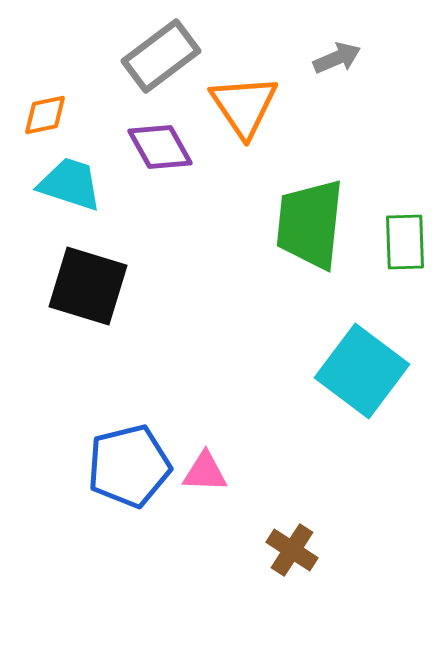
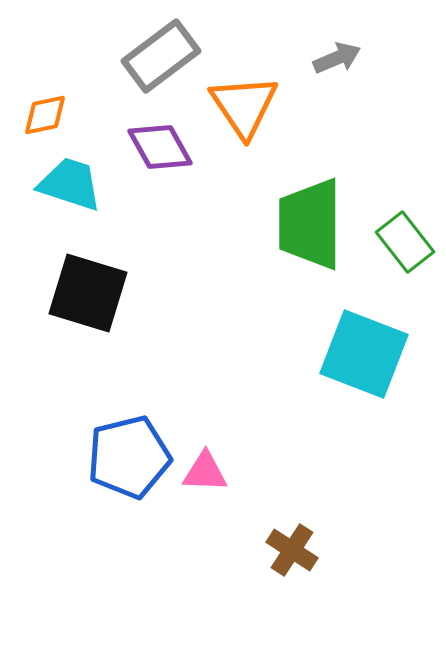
green trapezoid: rotated 6 degrees counterclockwise
green rectangle: rotated 36 degrees counterclockwise
black square: moved 7 px down
cyan square: moved 2 px right, 17 px up; rotated 16 degrees counterclockwise
blue pentagon: moved 9 px up
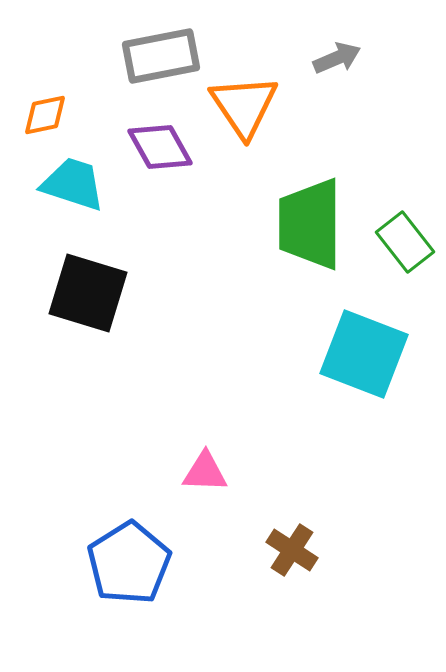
gray rectangle: rotated 26 degrees clockwise
cyan trapezoid: moved 3 px right
blue pentagon: moved 106 px down; rotated 18 degrees counterclockwise
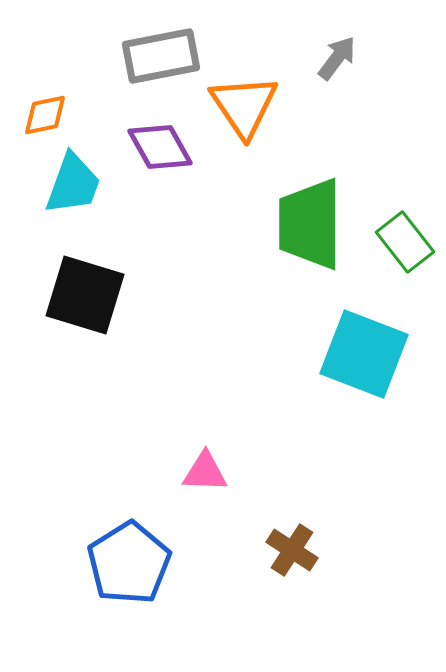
gray arrow: rotated 30 degrees counterclockwise
cyan trapezoid: rotated 92 degrees clockwise
black square: moved 3 px left, 2 px down
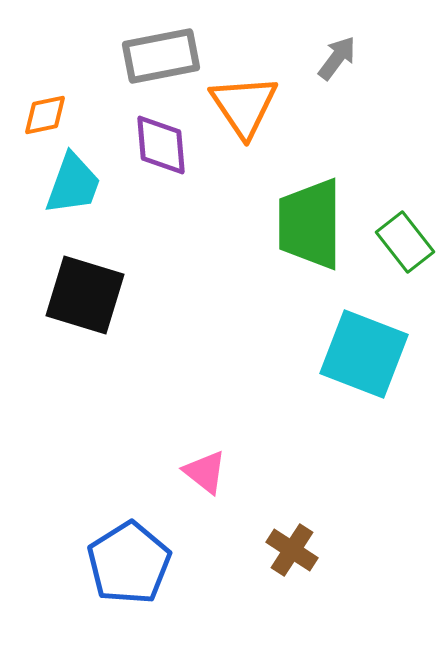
purple diamond: moved 1 px right, 2 px up; rotated 24 degrees clockwise
pink triangle: rotated 36 degrees clockwise
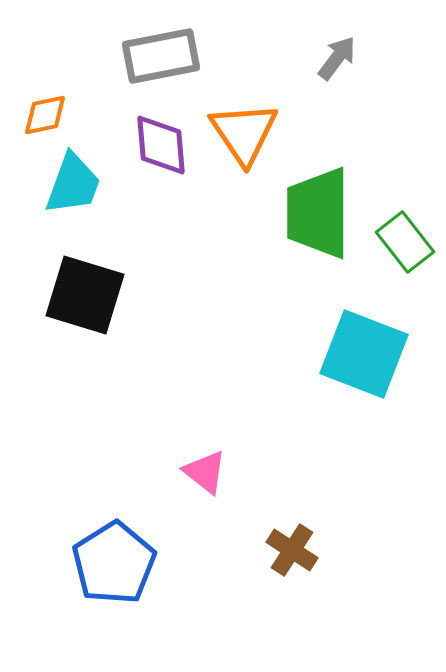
orange triangle: moved 27 px down
green trapezoid: moved 8 px right, 11 px up
blue pentagon: moved 15 px left
